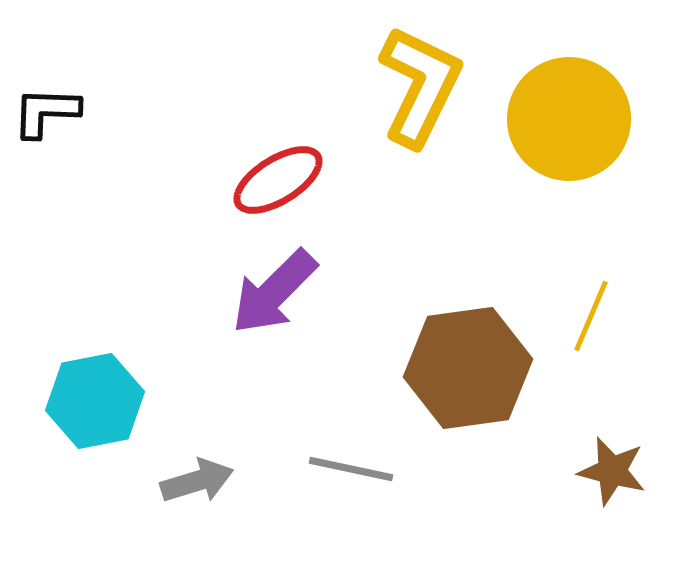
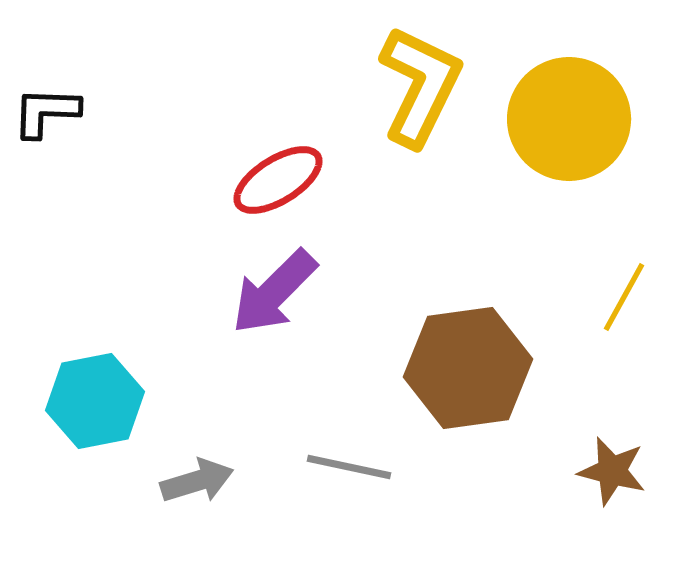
yellow line: moved 33 px right, 19 px up; rotated 6 degrees clockwise
gray line: moved 2 px left, 2 px up
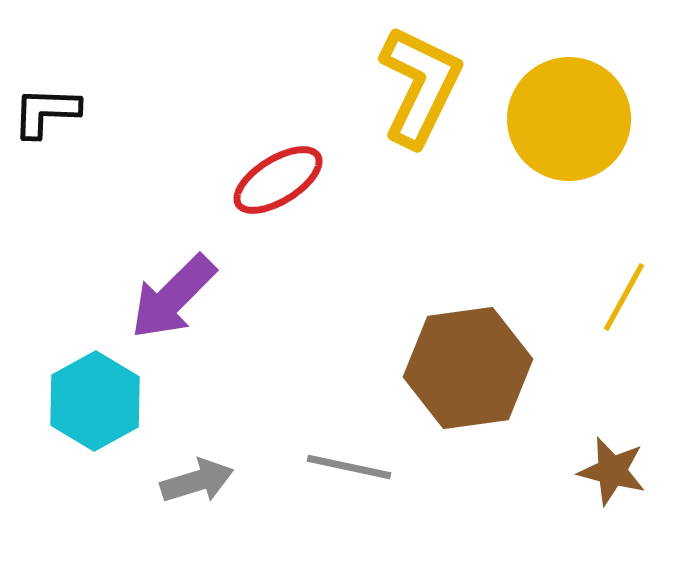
purple arrow: moved 101 px left, 5 px down
cyan hexagon: rotated 18 degrees counterclockwise
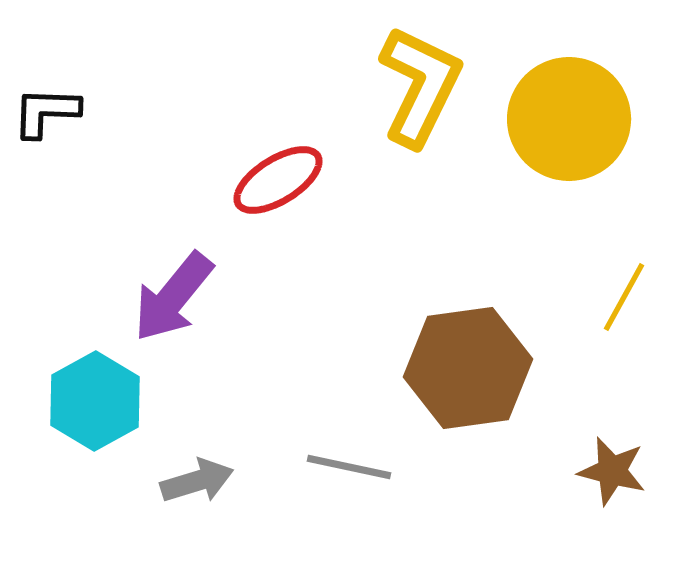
purple arrow: rotated 6 degrees counterclockwise
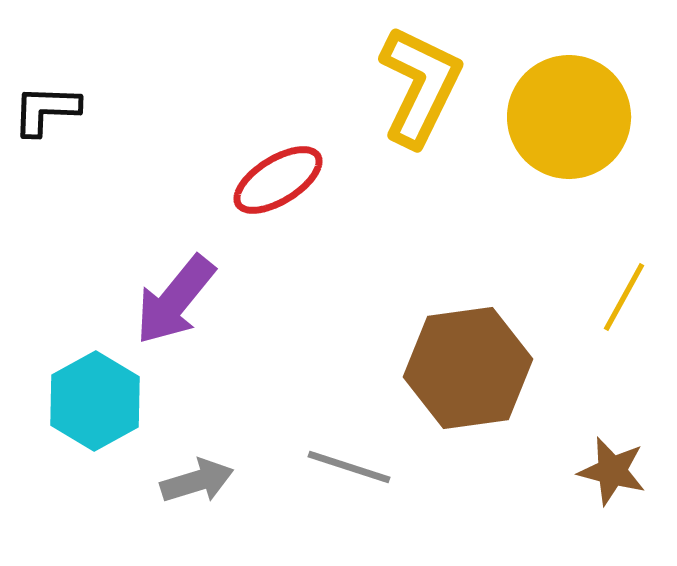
black L-shape: moved 2 px up
yellow circle: moved 2 px up
purple arrow: moved 2 px right, 3 px down
gray line: rotated 6 degrees clockwise
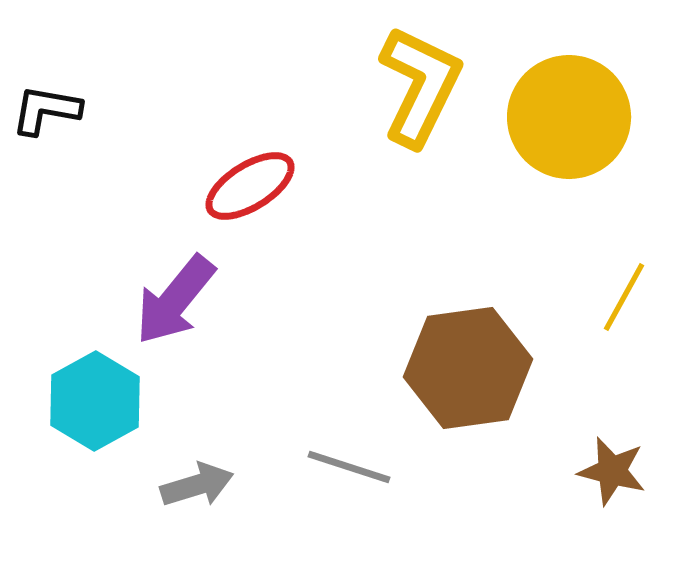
black L-shape: rotated 8 degrees clockwise
red ellipse: moved 28 px left, 6 px down
gray arrow: moved 4 px down
